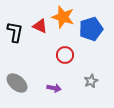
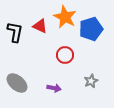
orange star: moved 2 px right; rotated 10 degrees clockwise
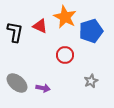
blue pentagon: moved 2 px down
purple arrow: moved 11 px left
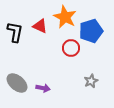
red circle: moved 6 px right, 7 px up
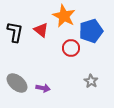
orange star: moved 1 px left, 1 px up
red triangle: moved 1 px right, 4 px down; rotated 14 degrees clockwise
gray star: rotated 16 degrees counterclockwise
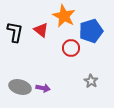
gray ellipse: moved 3 px right, 4 px down; rotated 25 degrees counterclockwise
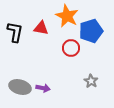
orange star: moved 3 px right
red triangle: moved 2 px up; rotated 28 degrees counterclockwise
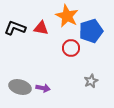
black L-shape: moved 4 px up; rotated 80 degrees counterclockwise
gray star: rotated 16 degrees clockwise
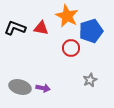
gray star: moved 1 px left, 1 px up
